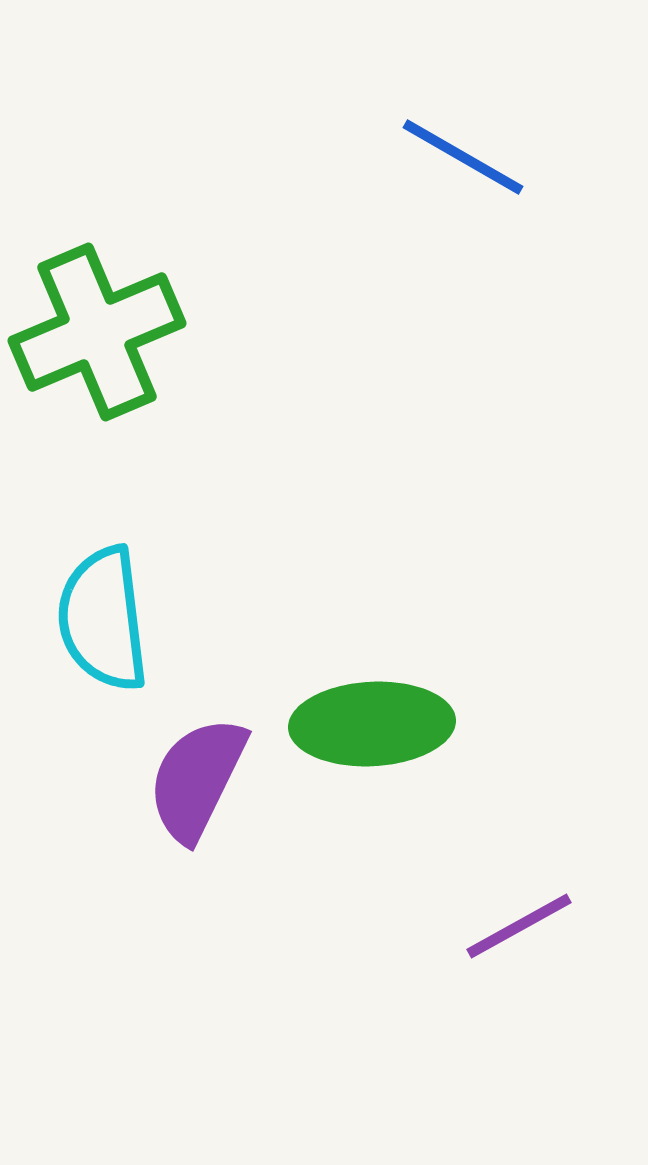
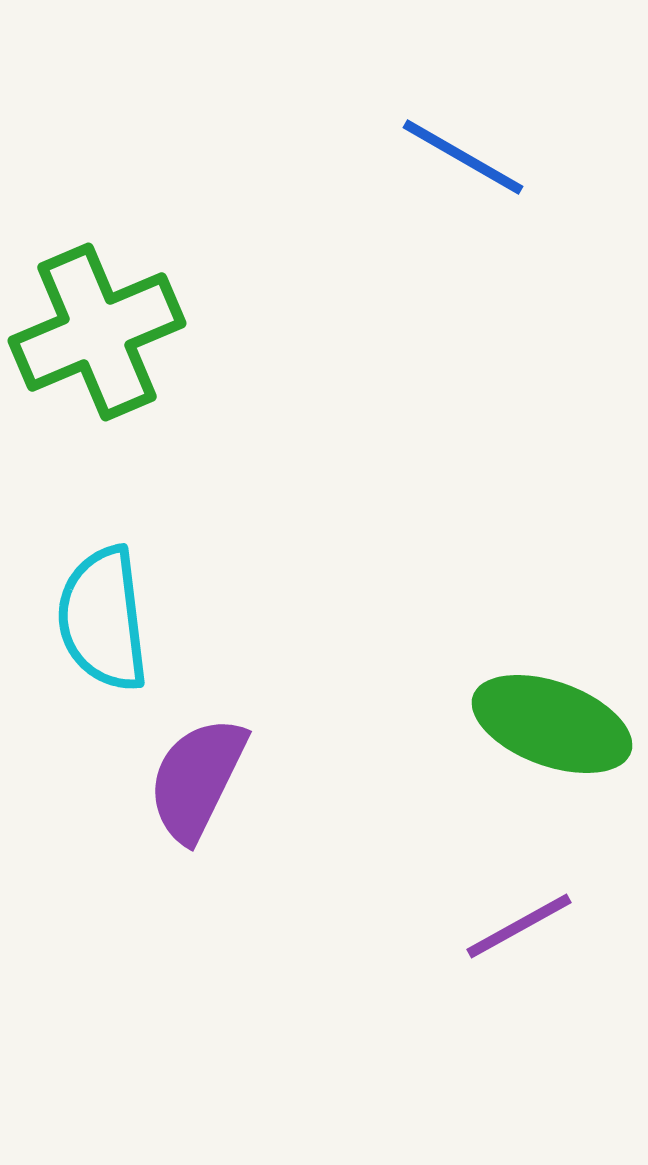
green ellipse: moved 180 px right; rotated 23 degrees clockwise
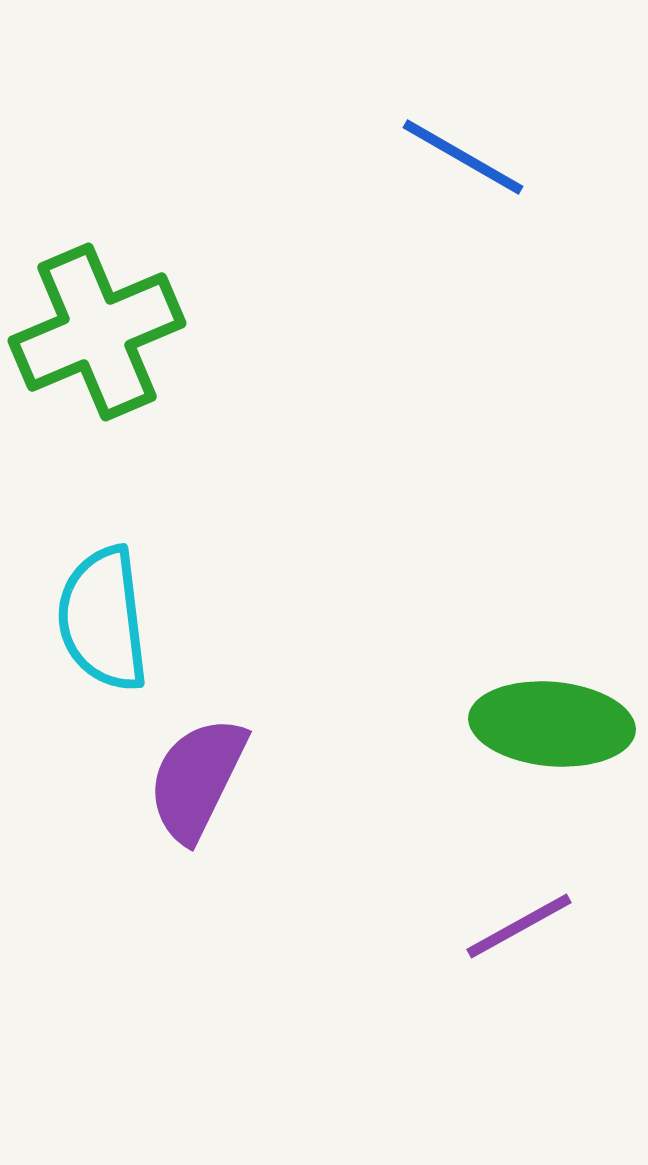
green ellipse: rotated 15 degrees counterclockwise
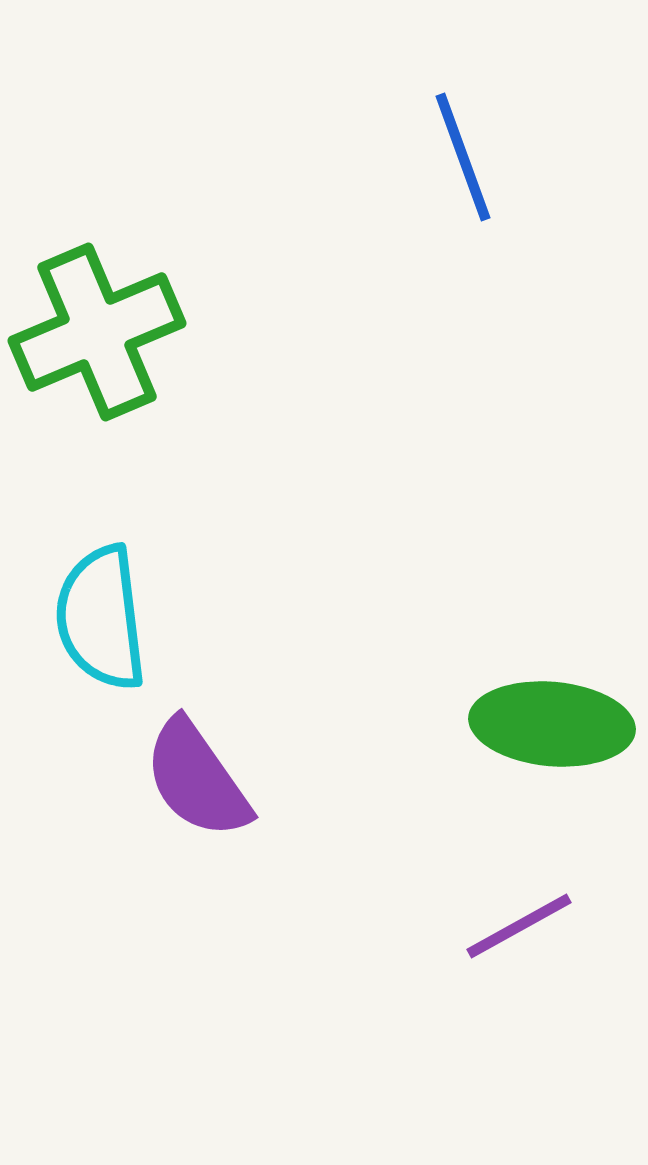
blue line: rotated 40 degrees clockwise
cyan semicircle: moved 2 px left, 1 px up
purple semicircle: rotated 61 degrees counterclockwise
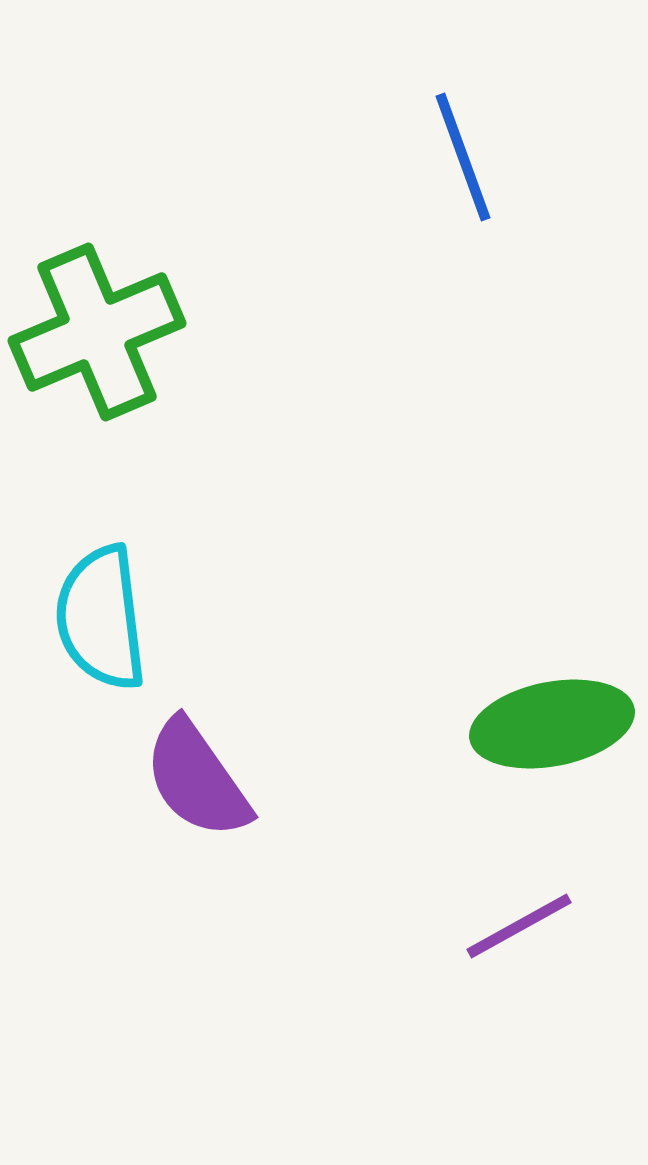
green ellipse: rotated 16 degrees counterclockwise
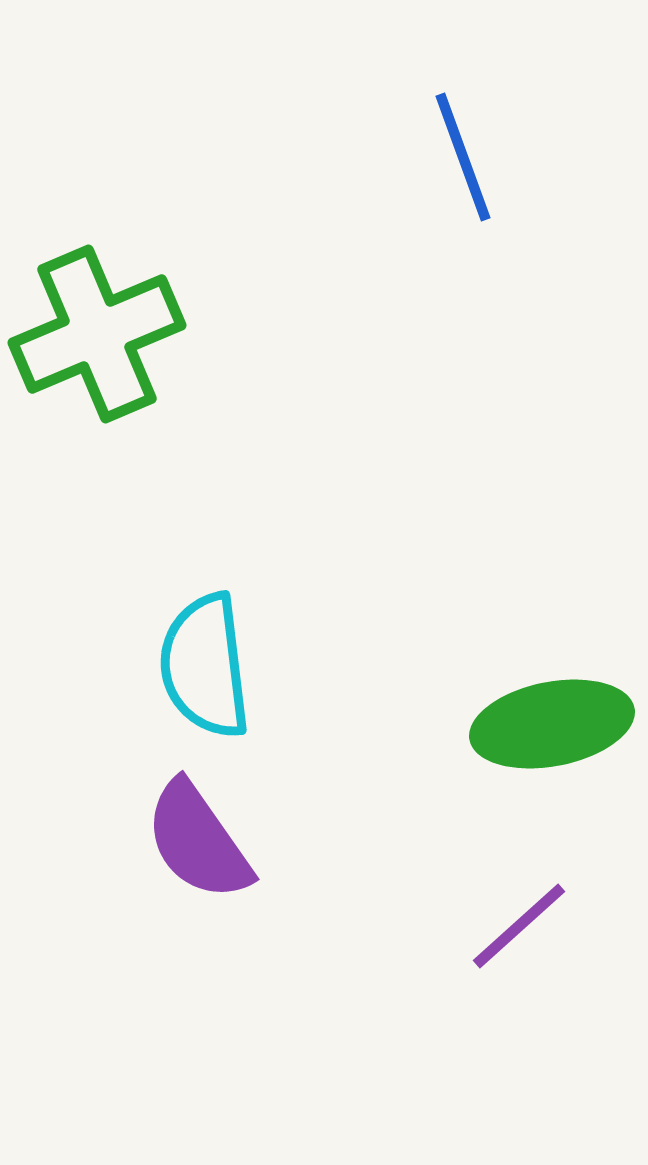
green cross: moved 2 px down
cyan semicircle: moved 104 px right, 48 px down
purple semicircle: moved 1 px right, 62 px down
purple line: rotated 13 degrees counterclockwise
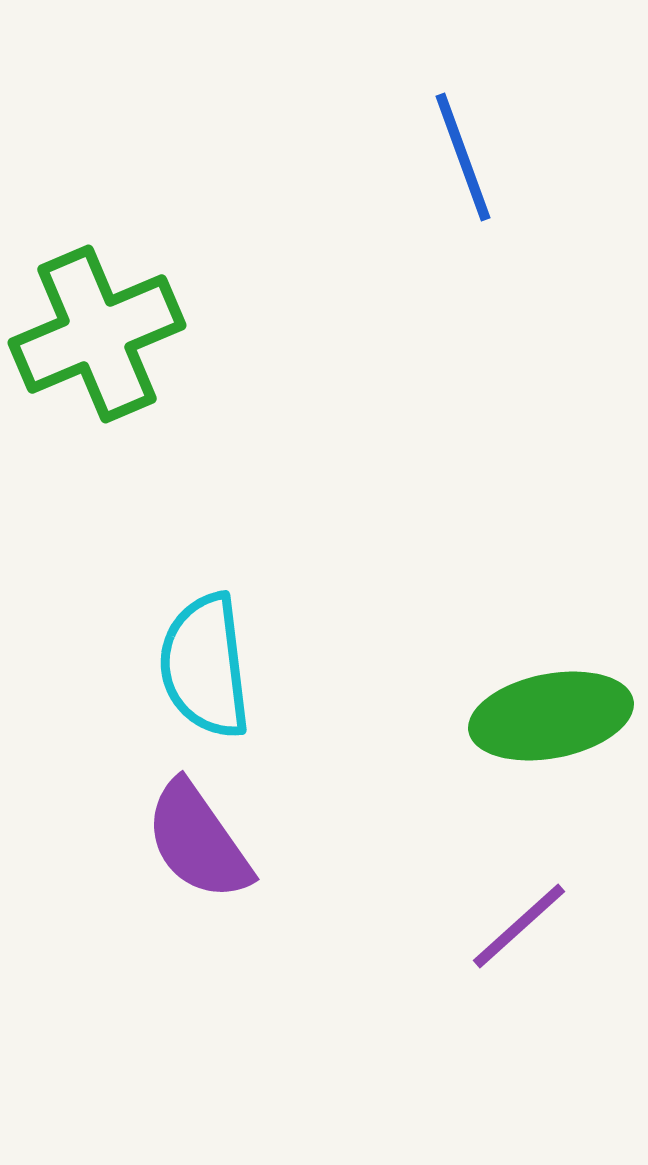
green ellipse: moved 1 px left, 8 px up
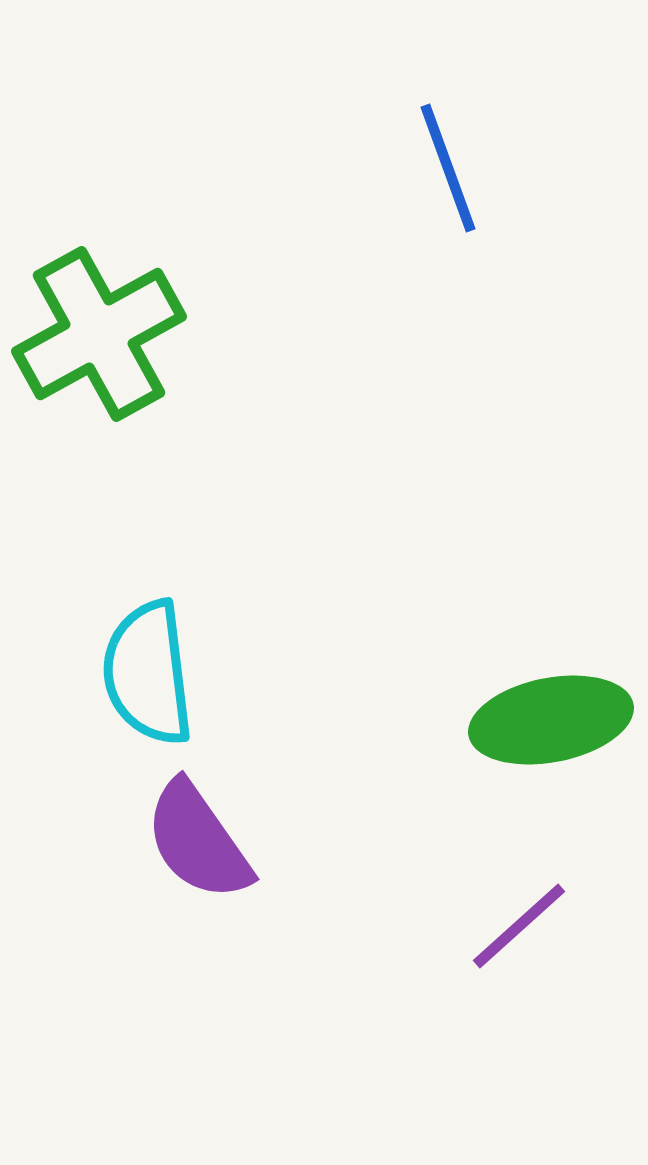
blue line: moved 15 px left, 11 px down
green cross: moved 2 px right; rotated 6 degrees counterclockwise
cyan semicircle: moved 57 px left, 7 px down
green ellipse: moved 4 px down
